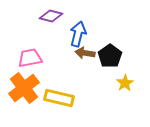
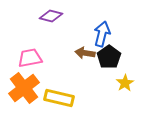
blue arrow: moved 24 px right
black pentagon: moved 1 px left, 1 px down
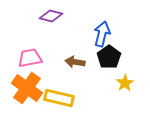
brown arrow: moved 10 px left, 9 px down
orange cross: moved 3 px right; rotated 16 degrees counterclockwise
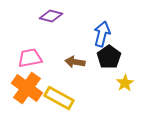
yellow rectangle: rotated 16 degrees clockwise
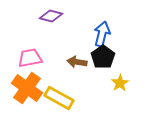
black pentagon: moved 6 px left
brown arrow: moved 2 px right
yellow star: moved 5 px left
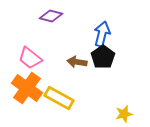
pink trapezoid: rotated 130 degrees counterclockwise
yellow star: moved 4 px right, 31 px down; rotated 18 degrees clockwise
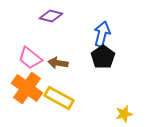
brown arrow: moved 19 px left, 1 px down
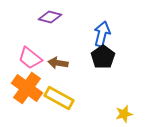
purple diamond: moved 1 px left, 1 px down
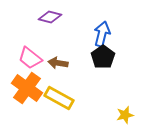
yellow star: moved 1 px right, 1 px down
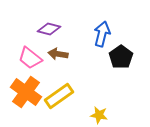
purple diamond: moved 1 px left, 12 px down
black pentagon: moved 18 px right
brown arrow: moved 9 px up
orange cross: moved 1 px left, 4 px down
yellow rectangle: moved 2 px up; rotated 64 degrees counterclockwise
yellow star: moved 26 px left; rotated 24 degrees clockwise
